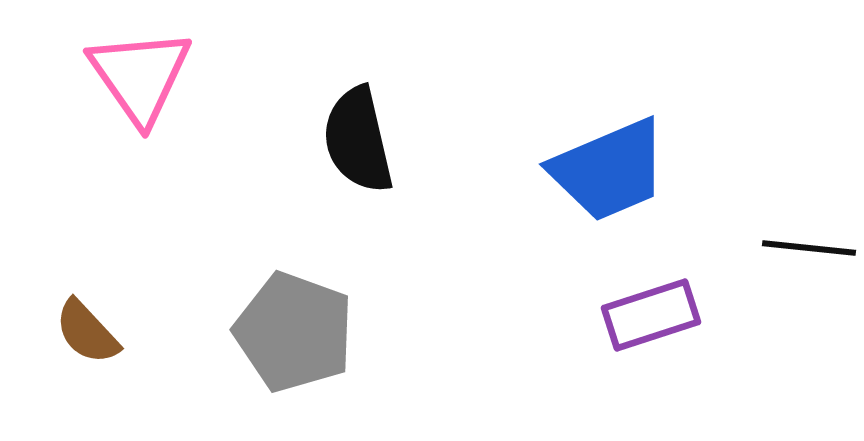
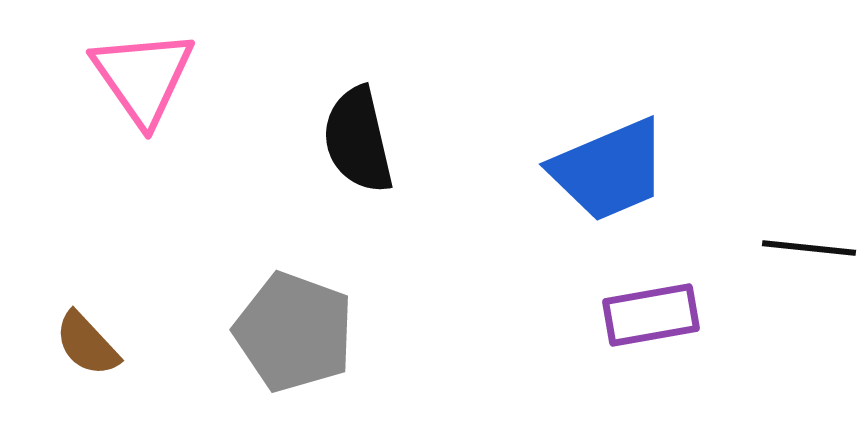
pink triangle: moved 3 px right, 1 px down
purple rectangle: rotated 8 degrees clockwise
brown semicircle: moved 12 px down
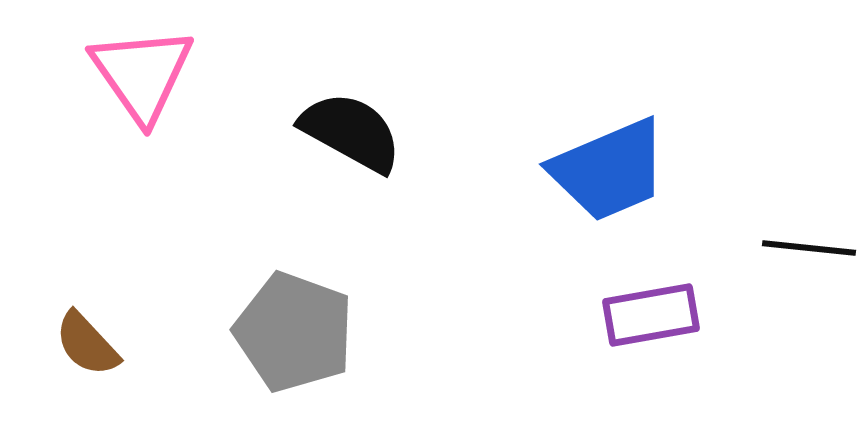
pink triangle: moved 1 px left, 3 px up
black semicircle: moved 7 px left, 8 px up; rotated 132 degrees clockwise
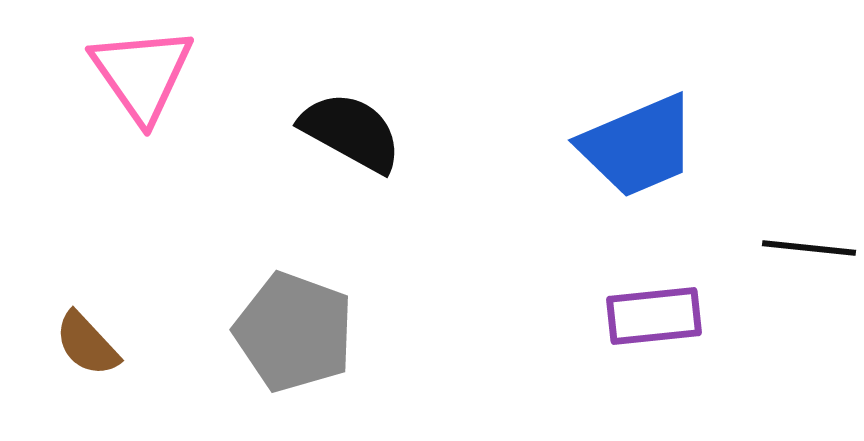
blue trapezoid: moved 29 px right, 24 px up
purple rectangle: moved 3 px right, 1 px down; rotated 4 degrees clockwise
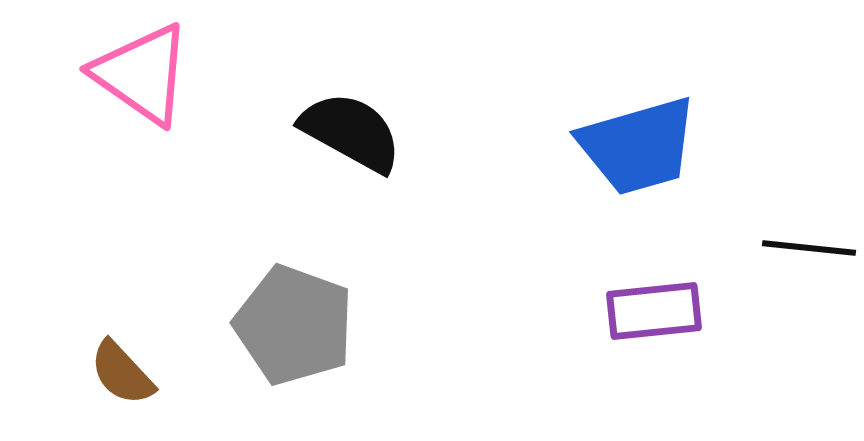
pink triangle: rotated 20 degrees counterclockwise
blue trapezoid: rotated 7 degrees clockwise
purple rectangle: moved 5 px up
gray pentagon: moved 7 px up
brown semicircle: moved 35 px right, 29 px down
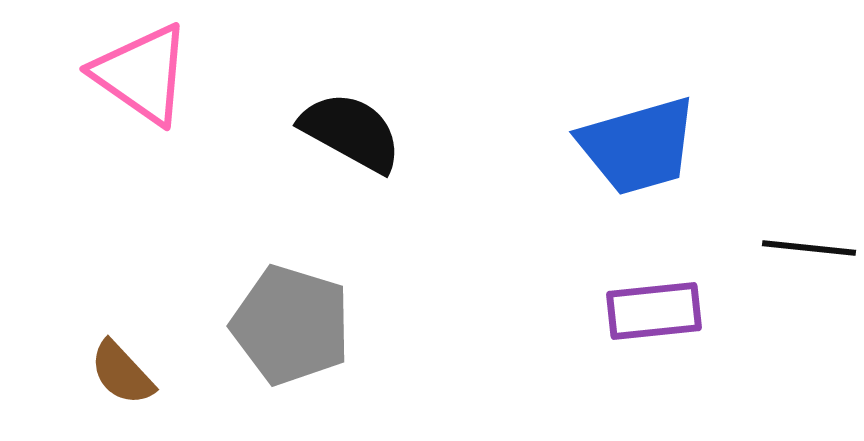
gray pentagon: moved 3 px left; rotated 3 degrees counterclockwise
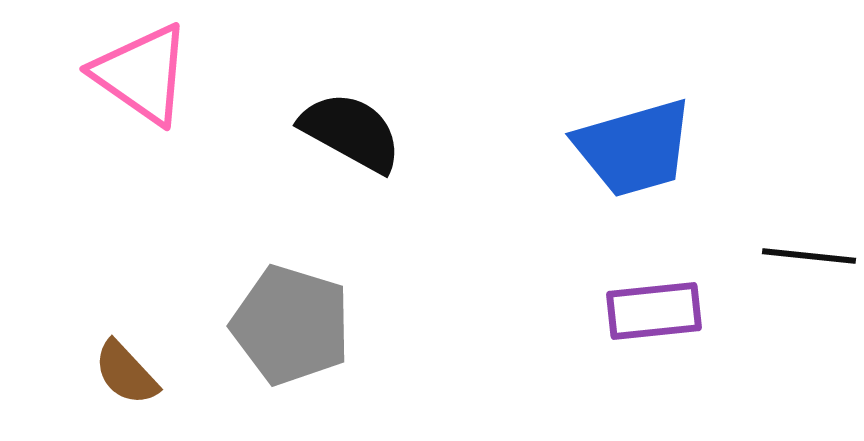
blue trapezoid: moved 4 px left, 2 px down
black line: moved 8 px down
brown semicircle: moved 4 px right
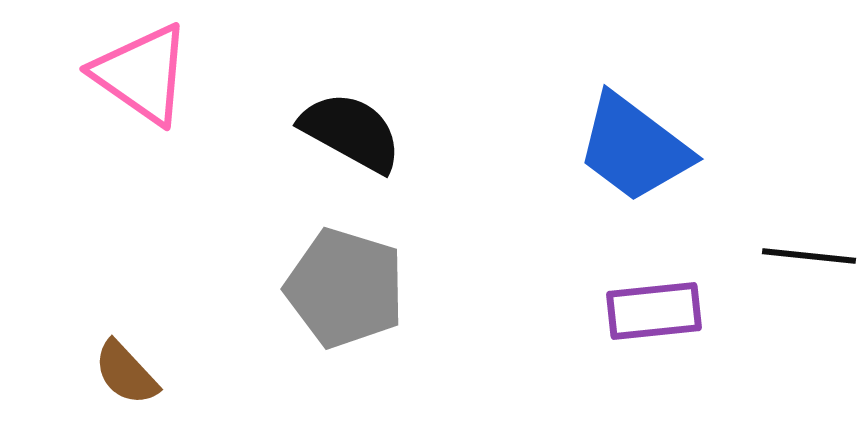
blue trapezoid: rotated 53 degrees clockwise
gray pentagon: moved 54 px right, 37 px up
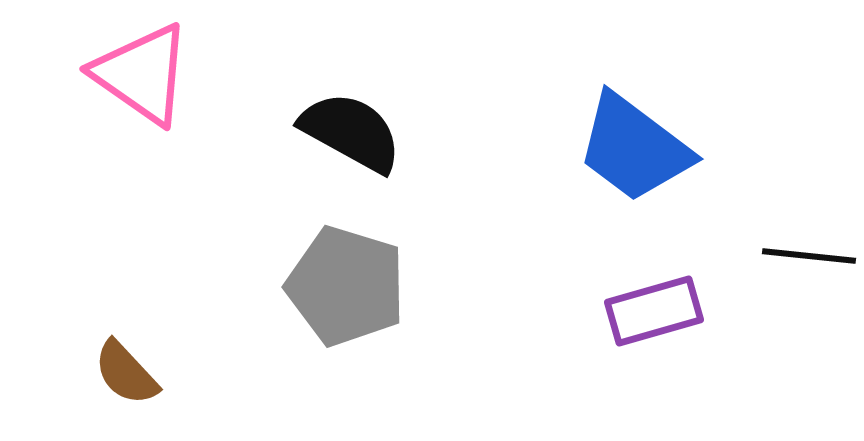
gray pentagon: moved 1 px right, 2 px up
purple rectangle: rotated 10 degrees counterclockwise
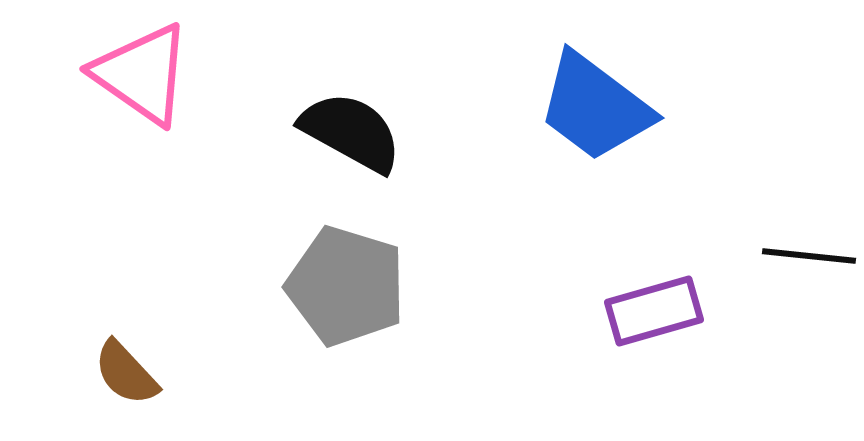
blue trapezoid: moved 39 px left, 41 px up
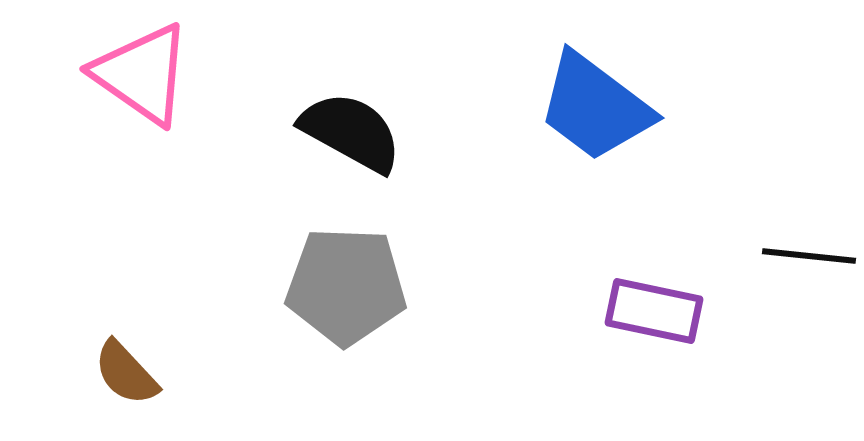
gray pentagon: rotated 15 degrees counterclockwise
purple rectangle: rotated 28 degrees clockwise
